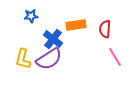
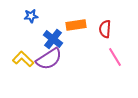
yellow L-shape: rotated 120 degrees clockwise
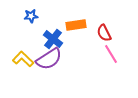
red semicircle: moved 1 px left, 4 px down; rotated 30 degrees counterclockwise
pink line: moved 4 px left, 3 px up
